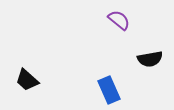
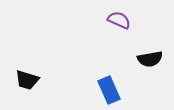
purple semicircle: rotated 15 degrees counterclockwise
black trapezoid: rotated 25 degrees counterclockwise
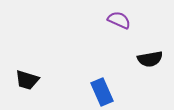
blue rectangle: moved 7 px left, 2 px down
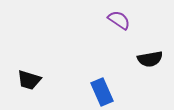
purple semicircle: rotated 10 degrees clockwise
black trapezoid: moved 2 px right
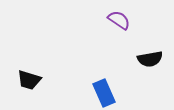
blue rectangle: moved 2 px right, 1 px down
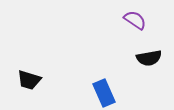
purple semicircle: moved 16 px right
black semicircle: moved 1 px left, 1 px up
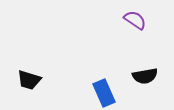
black semicircle: moved 4 px left, 18 px down
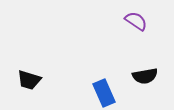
purple semicircle: moved 1 px right, 1 px down
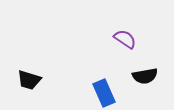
purple semicircle: moved 11 px left, 18 px down
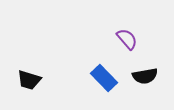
purple semicircle: moved 2 px right; rotated 15 degrees clockwise
blue rectangle: moved 15 px up; rotated 20 degrees counterclockwise
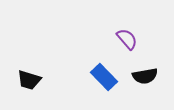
blue rectangle: moved 1 px up
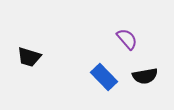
black trapezoid: moved 23 px up
